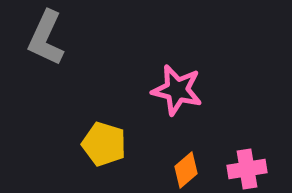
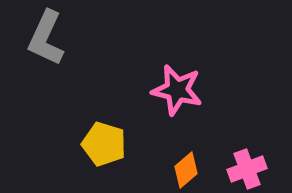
pink cross: rotated 12 degrees counterclockwise
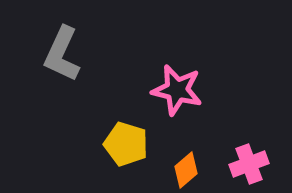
gray L-shape: moved 16 px right, 16 px down
yellow pentagon: moved 22 px right
pink cross: moved 2 px right, 5 px up
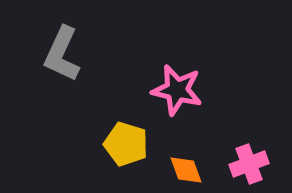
orange diamond: rotated 69 degrees counterclockwise
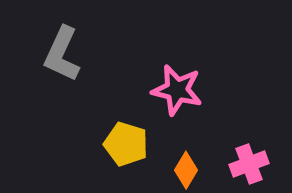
orange diamond: rotated 51 degrees clockwise
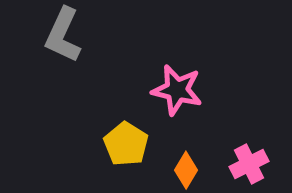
gray L-shape: moved 1 px right, 19 px up
yellow pentagon: rotated 15 degrees clockwise
pink cross: rotated 6 degrees counterclockwise
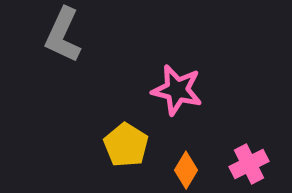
yellow pentagon: moved 1 px down
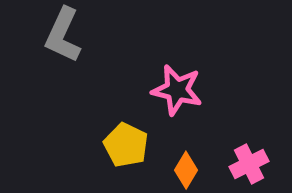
yellow pentagon: rotated 6 degrees counterclockwise
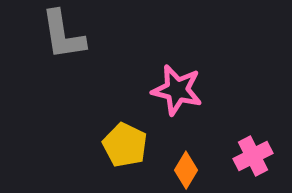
gray L-shape: rotated 34 degrees counterclockwise
yellow pentagon: moved 1 px left
pink cross: moved 4 px right, 8 px up
